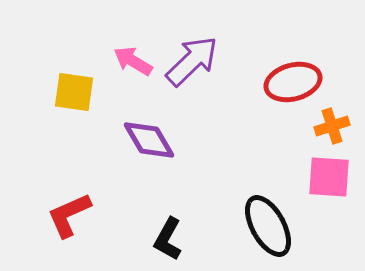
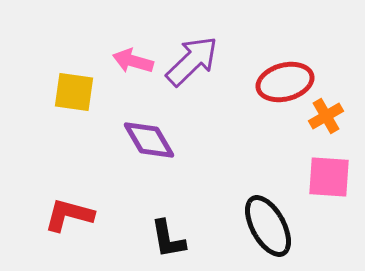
pink arrow: rotated 15 degrees counterclockwise
red ellipse: moved 8 px left
orange cross: moved 6 px left, 10 px up; rotated 12 degrees counterclockwise
red L-shape: rotated 39 degrees clockwise
black L-shape: rotated 39 degrees counterclockwise
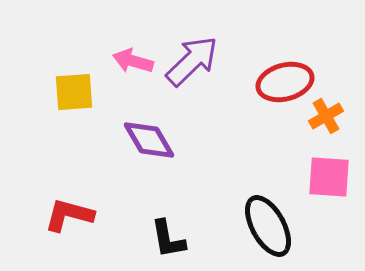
yellow square: rotated 12 degrees counterclockwise
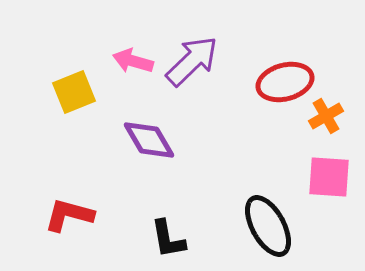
yellow square: rotated 18 degrees counterclockwise
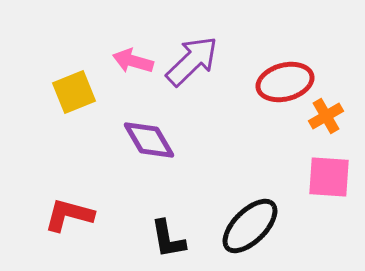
black ellipse: moved 18 px left; rotated 74 degrees clockwise
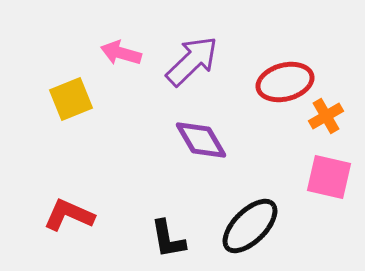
pink arrow: moved 12 px left, 8 px up
yellow square: moved 3 px left, 7 px down
purple diamond: moved 52 px right
pink square: rotated 9 degrees clockwise
red L-shape: rotated 9 degrees clockwise
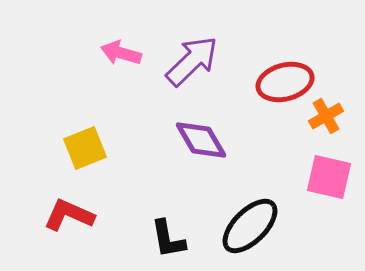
yellow square: moved 14 px right, 49 px down
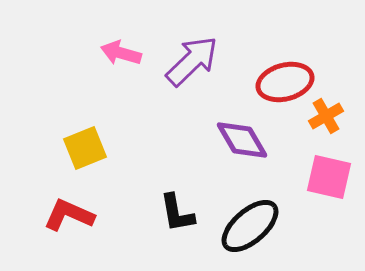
purple diamond: moved 41 px right
black ellipse: rotated 4 degrees clockwise
black L-shape: moved 9 px right, 26 px up
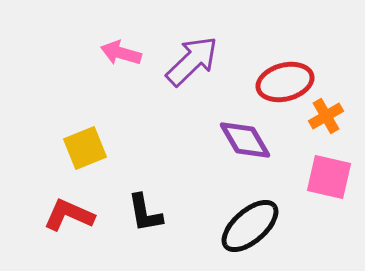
purple diamond: moved 3 px right
black L-shape: moved 32 px left
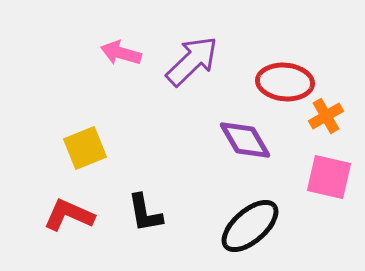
red ellipse: rotated 20 degrees clockwise
